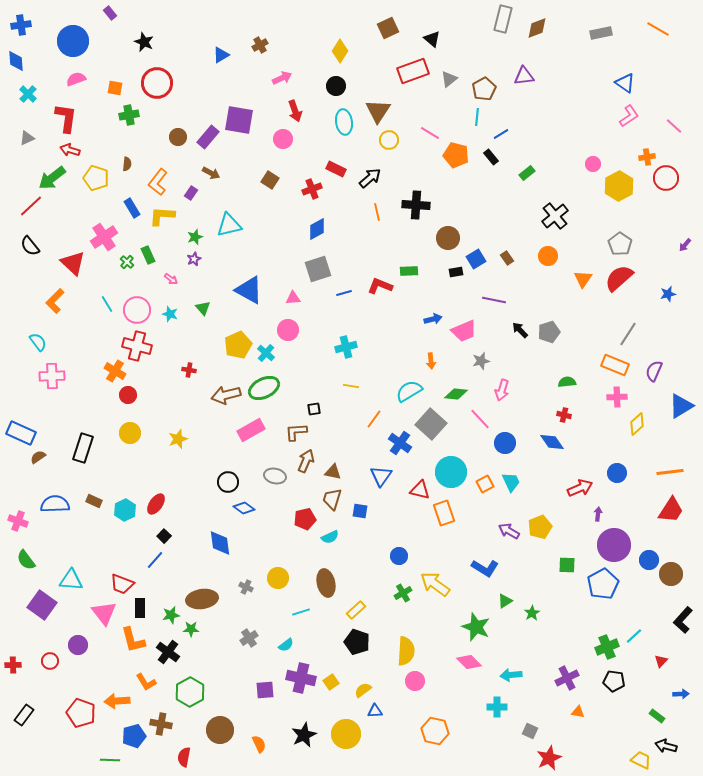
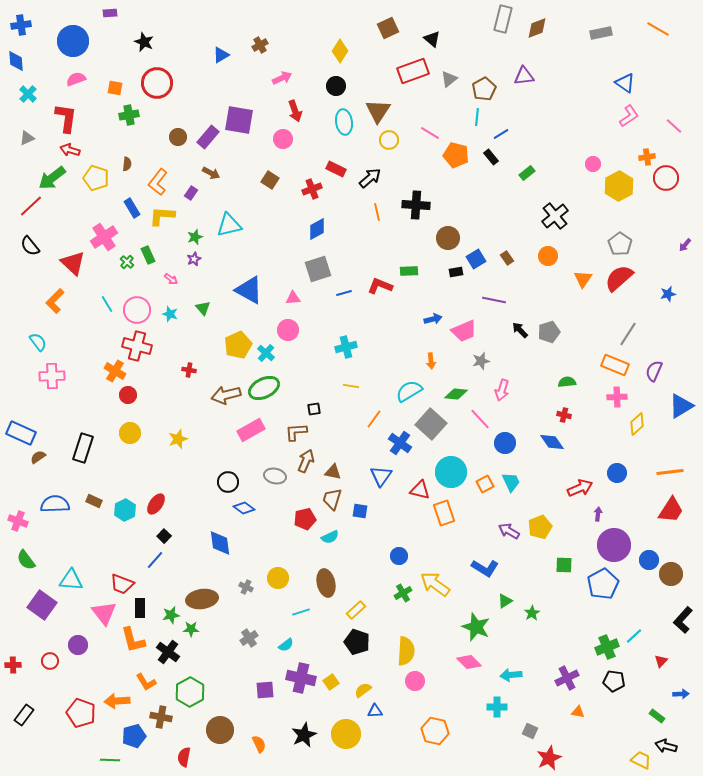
purple rectangle at (110, 13): rotated 56 degrees counterclockwise
green square at (567, 565): moved 3 px left
brown cross at (161, 724): moved 7 px up
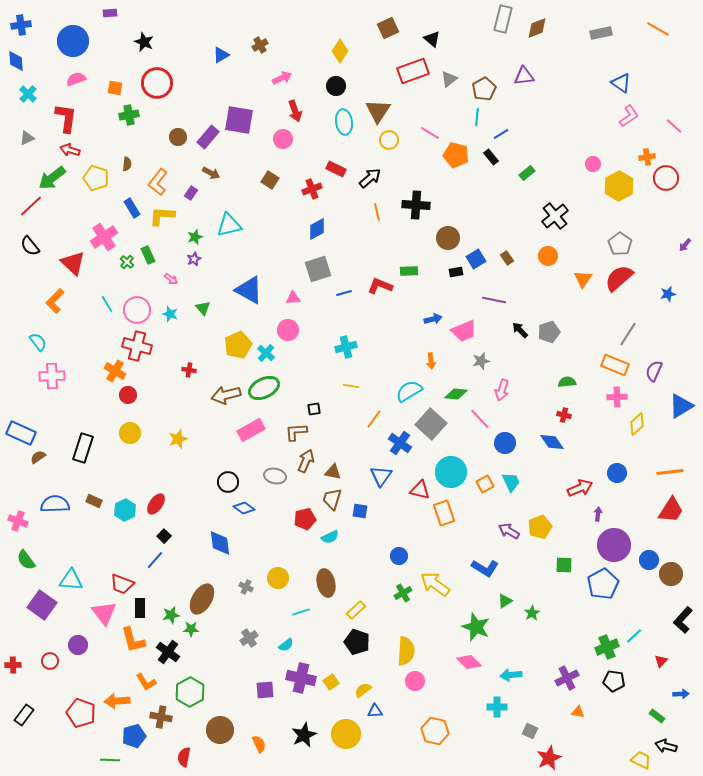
blue triangle at (625, 83): moved 4 px left
brown ellipse at (202, 599): rotated 52 degrees counterclockwise
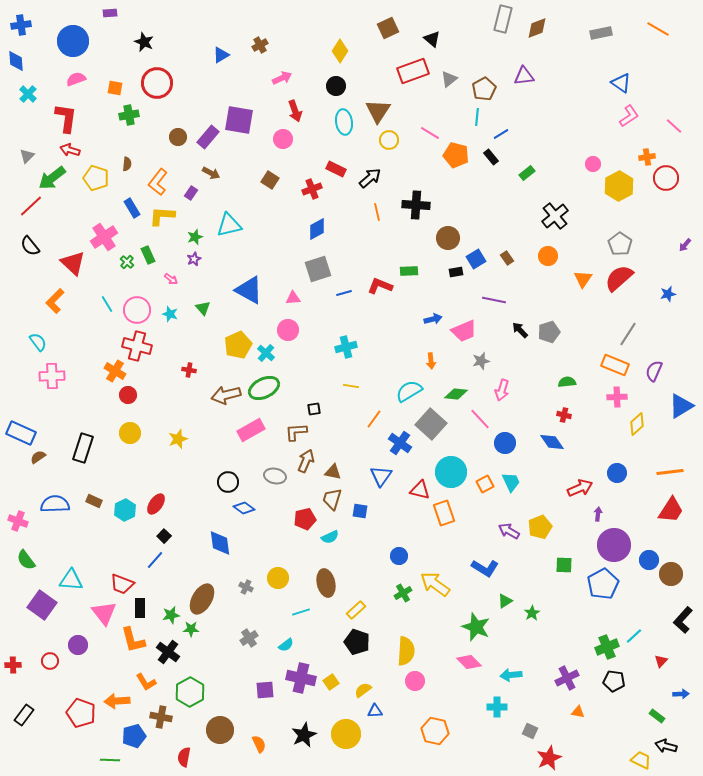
gray triangle at (27, 138): moved 18 px down; rotated 21 degrees counterclockwise
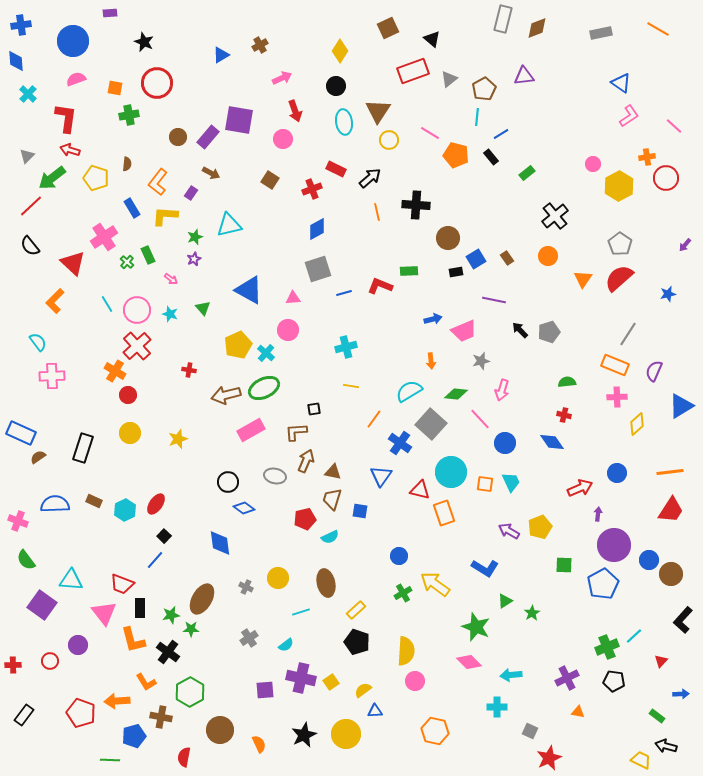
yellow L-shape at (162, 216): moved 3 px right
red cross at (137, 346): rotated 32 degrees clockwise
orange square at (485, 484): rotated 36 degrees clockwise
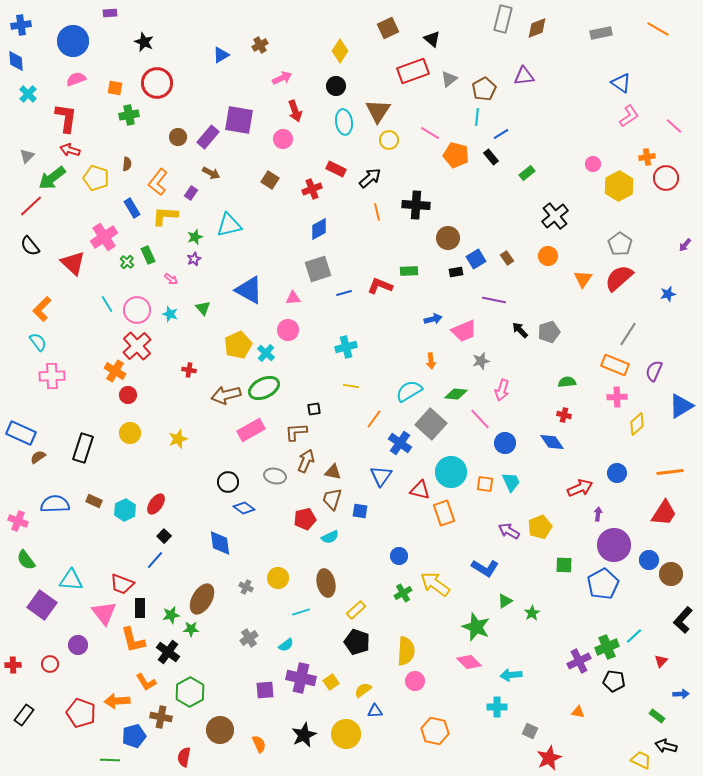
blue diamond at (317, 229): moved 2 px right
orange L-shape at (55, 301): moved 13 px left, 8 px down
red trapezoid at (671, 510): moved 7 px left, 3 px down
red circle at (50, 661): moved 3 px down
purple cross at (567, 678): moved 12 px right, 17 px up
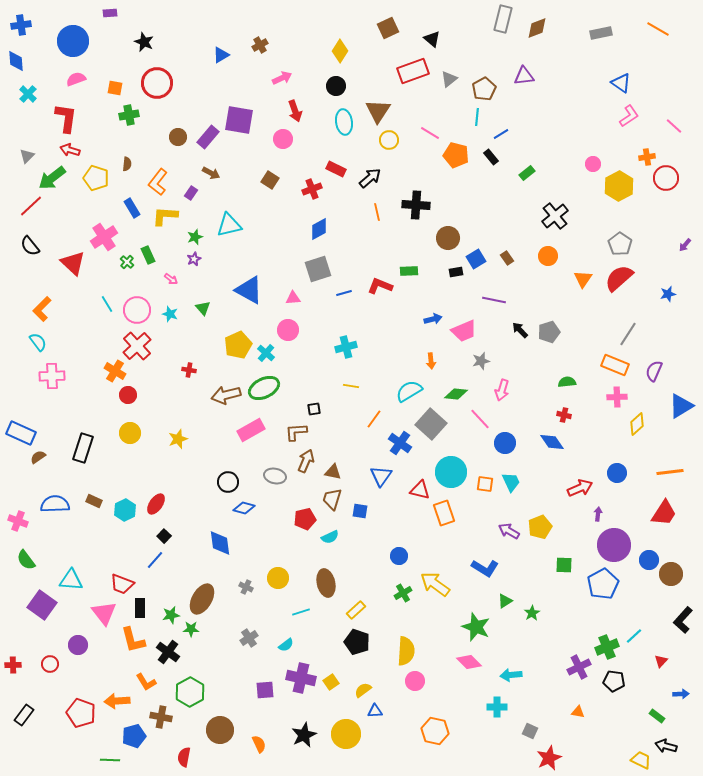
blue diamond at (244, 508): rotated 20 degrees counterclockwise
purple cross at (579, 661): moved 6 px down
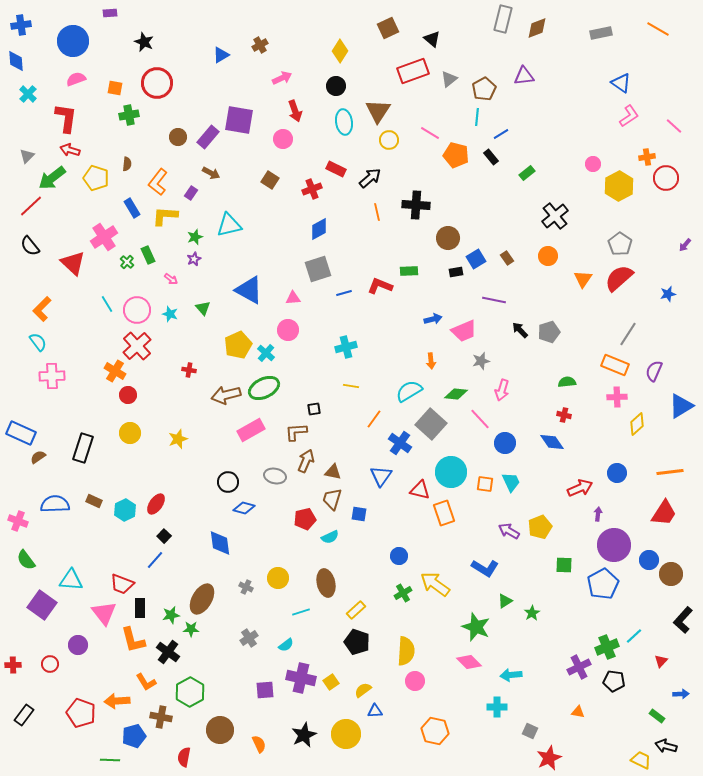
blue square at (360, 511): moved 1 px left, 3 px down
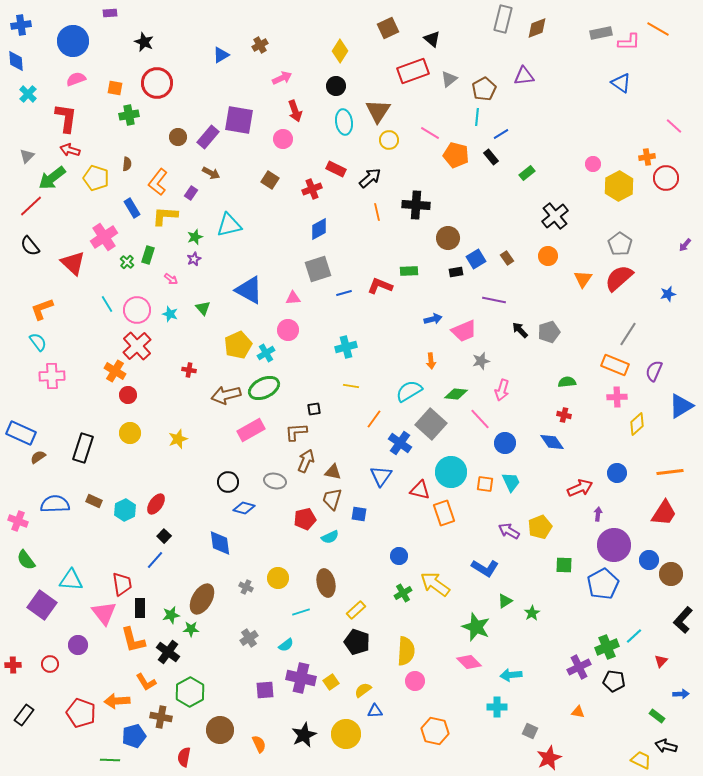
pink L-shape at (629, 116): moved 74 px up; rotated 35 degrees clockwise
green rectangle at (148, 255): rotated 42 degrees clockwise
orange L-shape at (42, 309): rotated 25 degrees clockwise
cyan cross at (266, 353): rotated 18 degrees clockwise
gray ellipse at (275, 476): moved 5 px down
red trapezoid at (122, 584): rotated 120 degrees counterclockwise
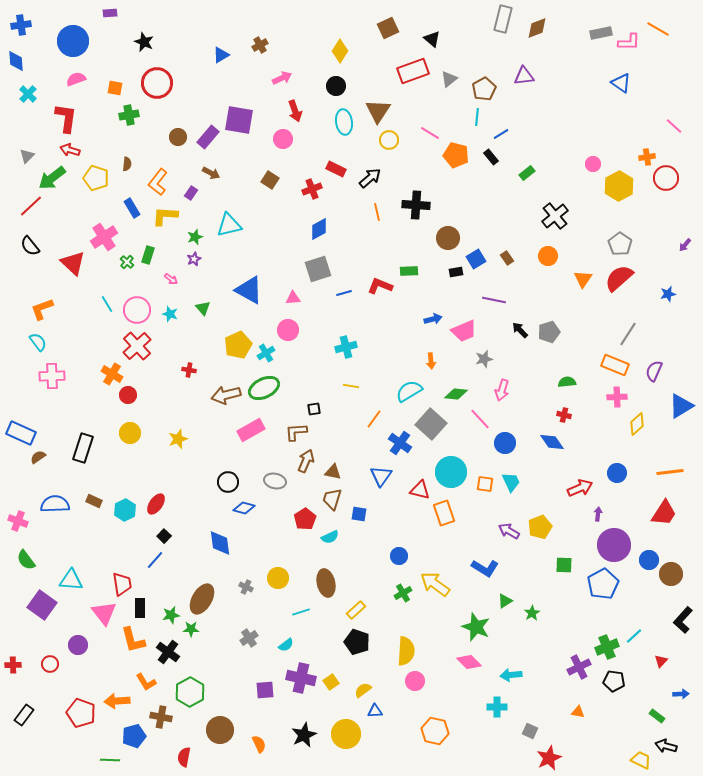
gray star at (481, 361): moved 3 px right, 2 px up
orange cross at (115, 371): moved 3 px left, 3 px down
red pentagon at (305, 519): rotated 20 degrees counterclockwise
